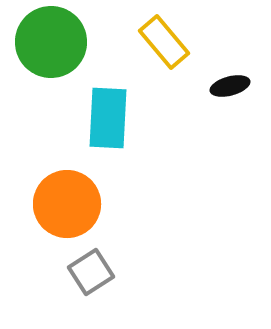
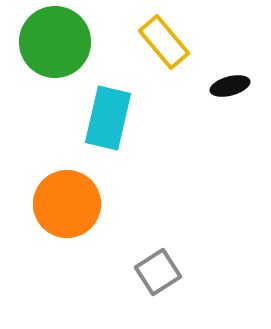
green circle: moved 4 px right
cyan rectangle: rotated 10 degrees clockwise
gray square: moved 67 px right
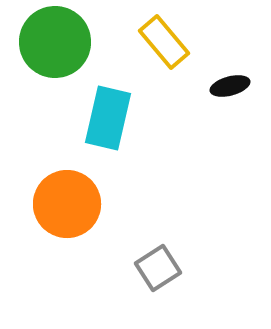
gray square: moved 4 px up
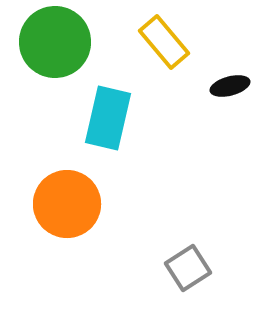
gray square: moved 30 px right
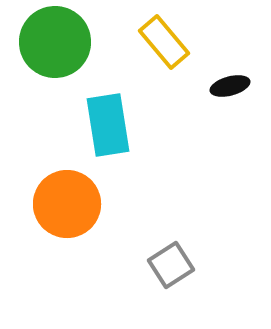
cyan rectangle: moved 7 px down; rotated 22 degrees counterclockwise
gray square: moved 17 px left, 3 px up
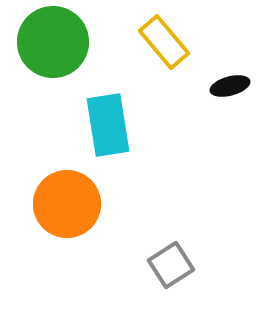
green circle: moved 2 px left
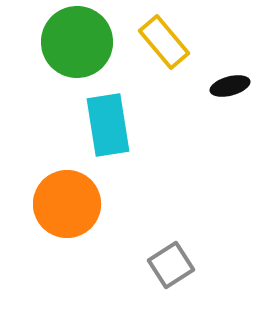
green circle: moved 24 px right
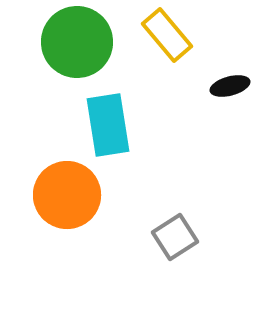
yellow rectangle: moved 3 px right, 7 px up
orange circle: moved 9 px up
gray square: moved 4 px right, 28 px up
